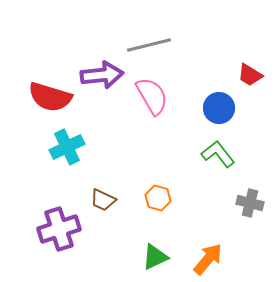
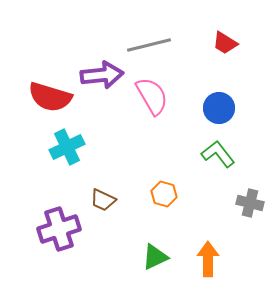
red trapezoid: moved 25 px left, 32 px up
orange hexagon: moved 6 px right, 4 px up
orange arrow: rotated 40 degrees counterclockwise
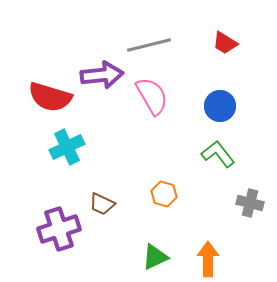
blue circle: moved 1 px right, 2 px up
brown trapezoid: moved 1 px left, 4 px down
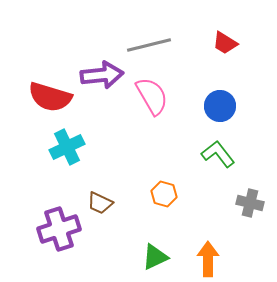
brown trapezoid: moved 2 px left, 1 px up
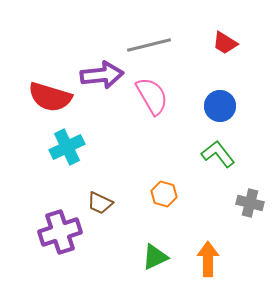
purple cross: moved 1 px right, 3 px down
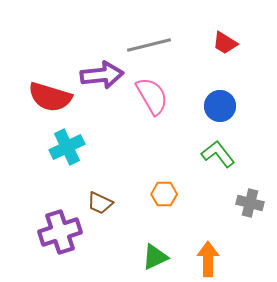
orange hexagon: rotated 15 degrees counterclockwise
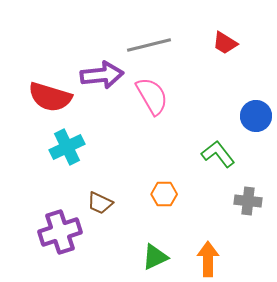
blue circle: moved 36 px right, 10 px down
gray cross: moved 2 px left, 2 px up; rotated 8 degrees counterclockwise
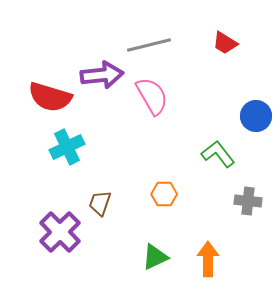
brown trapezoid: rotated 84 degrees clockwise
purple cross: rotated 27 degrees counterclockwise
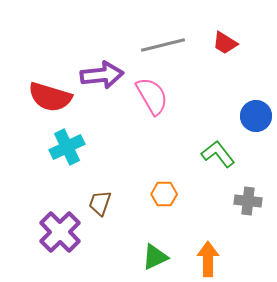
gray line: moved 14 px right
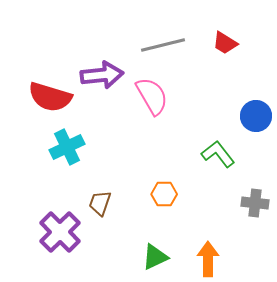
gray cross: moved 7 px right, 2 px down
